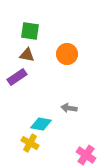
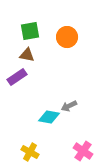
green square: rotated 18 degrees counterclockwise
orange circle: moved 17 px up
gray arrow: moved 2 px up; rotated 35 degrees counterclockwise
cyan diamond: moved 8 px right, 7 px up
yellow cross: moved 9 px down
pink cross: moved 3 px left, 4 px up
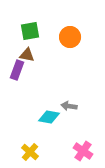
orange circle: moved 3 px right
purple rectangle: moved 7 px up; rotated 36 degrees counterclockwise
gray arrow: rotated 35 degrees clockwise
yellow cross: rotated 12 degrees clockwise
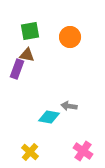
purple rectangle: moved 1 px up
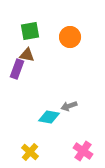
gray arrow: rotated 28 degrees counterclockwise
